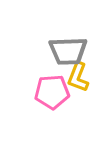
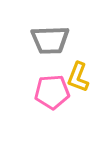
gray trapezoid: moved 18 px left, 11 px up
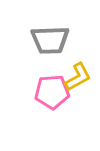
yellow L-shape: rotated 140 degrees counterclockwise
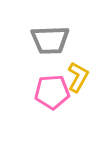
yellow L-shape: rotated 32 degrees counterclockwise
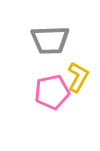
pink pentagon: rotated 8 degrees counterclockwise
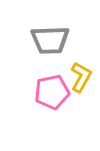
yellow L-shape: moved 3 px right
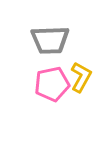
pink pentagon: moved 8 px up
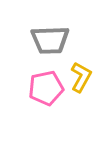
pink pentagon: moved 6 px left, 4 px down
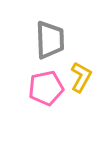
gray trapezoid: rotated 90 degrees counterclockwise
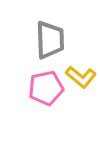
yellow L-shape: rotated 100 degrees clockwise
